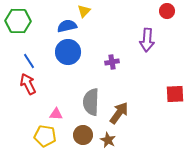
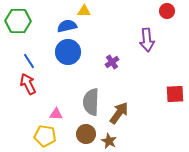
yellow triangle: rotated 48 degrees clockwise
purple arrow: rotated 10 degrees counterclockwise
purple cross: rotated 24 degrees counterclockwise
brown circle: moved 3 px right, 1 px up
brown star: moved 1 px right, 1 px down
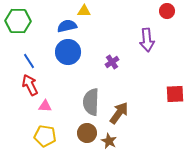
red arrow: moved 2 px right, 1 px down
pink triangle: moved 11 px left, 8 px up
brown circle: moved 1 px right, 1 px up
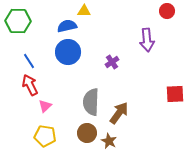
pink triangle: rotated 48 degrees counterclockwise
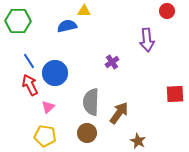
blue circle: moved 13 px left, 21 px down
pink triangle: moved 3 px right, 1 px down
brown star: moved 29 px right
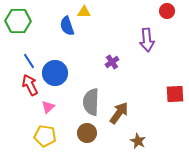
yellow triangle: moved 1 px down
blue semicircle: rotated 96 degrees counterclockwise
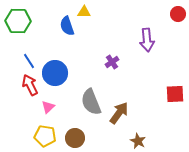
red circle: moved 11 px right, 3 px down
gray semicircle: rotated 24 degrees counterclockwise
brown circle: moved 12 px left, 5 px down
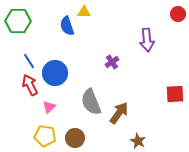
pink triangle: moved 1 px right
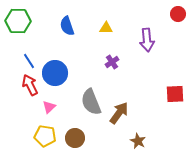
yellow triangle: moved 22 px right, 16 px down
